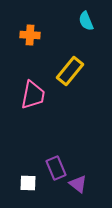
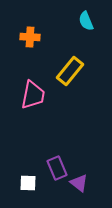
orange cross: moved 2 px down
purple rectangle: moved 1 px right
purple triangle: moved 1 px right, 1 px up
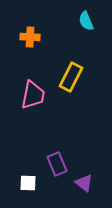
yellow rectangle: moved 1 px right, 6 px down; rotated 12 degrees counterclockwise
purple rectangle: moved 4 px up
purple triangle: moved 5 px right
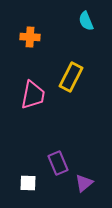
purple rectangle: moved 1 px right, 1 px up
purple triangle: rotated 42 degrees clockwise
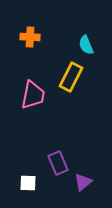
cyan semicircle: moved 24 px down
purple triangle: moved 1 px left, 1 px up
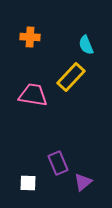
yellow rectangle: rotated 16 degrees clockwise
pink trapezoid: rotated 92 degrees counterclockwise
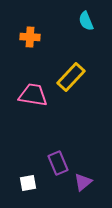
cyan semicircle: moved 24 px up
white square: rotated 12 degrees counterclockwise
